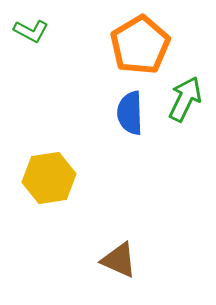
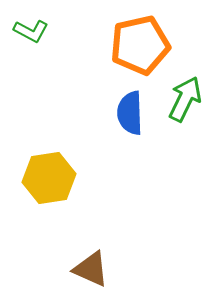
orange pentagon: rotated 18 degrees clockwise
brown triangle: moved 28 px left, 9 px down
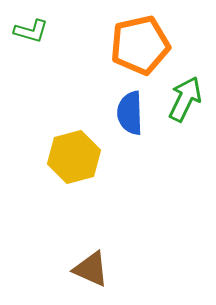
green L-shape: rotated 12 degrees counterclockwise
yellow hexagon: moved 25 px right, 21 px up; rotated 6 degrees counterclockwise
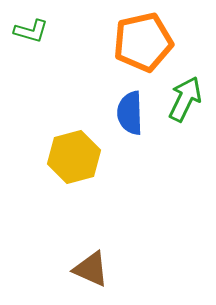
orange pentagon: moved 3 px right, 3 px up
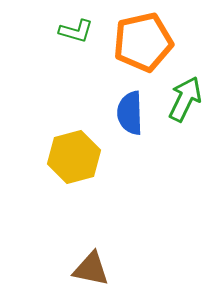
green L-shape: moved 45 px right
brown triangle: rotated 12 degrees counterclockwise
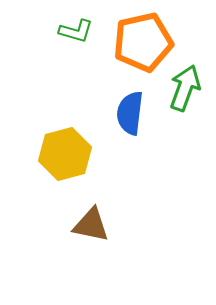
green arrow: moved 11 px up; rotated 6 degrees counterclockwise
blue semicircle: rotated 9 degrees clockwise
yellow hexagon: moved 9 px left, 3 px up
brown triangle: moved 44 px up
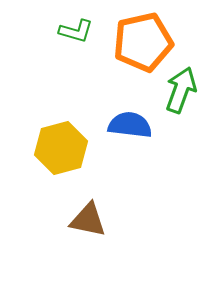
green arrow: moved 4 px left, 2 px down
blue semicircle: moved 12 px down; rotated 90 degrees clockwise
yellow hexagon: moved 4 px left, 6 px up
brown triangle: moved 3 px left, 5 px up
